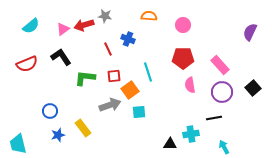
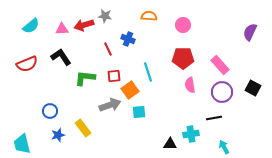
pink triangle: moved 1 px left; rotated 32 degrees clockwise
black square: rotated 21 degrees counterclockwise
cyan trapezoid: moved 4 px right
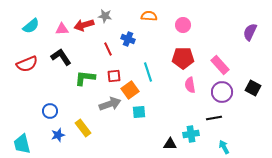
gray arrow: moved 1 px up
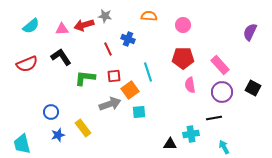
blue circle: moved 1 px right, 1 px down
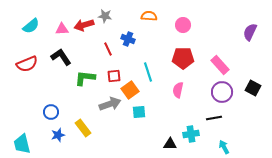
pink semicircle: moved 12 px left, 5 px down; rotated 21 degrees clockwise
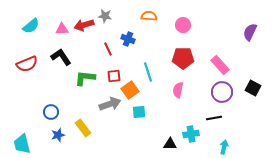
cyan arrow: rotated 40 degrees clockwise
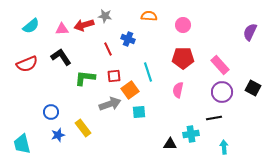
cyan arrow: rotated 16 degrees counterclockwise
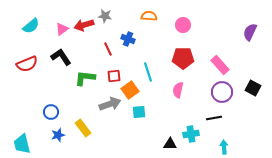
pink triangle: rotated 32 degrees counterclockwise
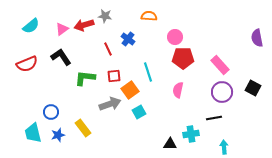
pink circle: moved 8 px left, 12 px down
purple semicircle: moved 7 px right, 6 px down; rotated 36 degrees counterclockwise
blue cross: rotated 16 degrees clockwise
cyan square: rotated 24 degrees counterclockwise
cyan trapezoid: moved 11 px right, 11 px up
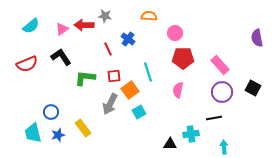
red arrow: rotated 18 degrees clockwise
pink circle: moved 4 px up
gray arrow: rotated 135 degrees clockwise
